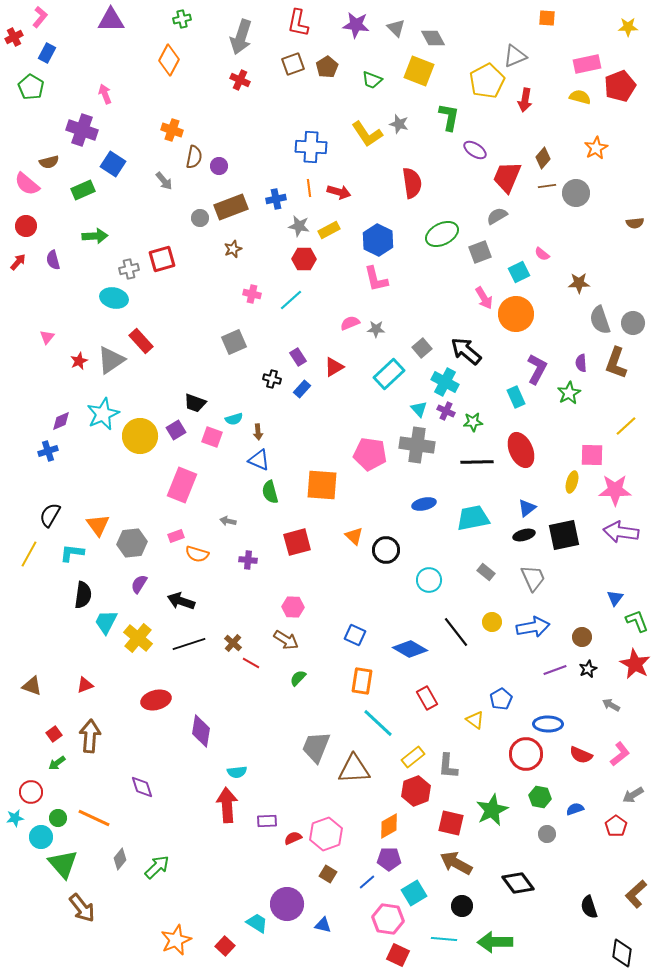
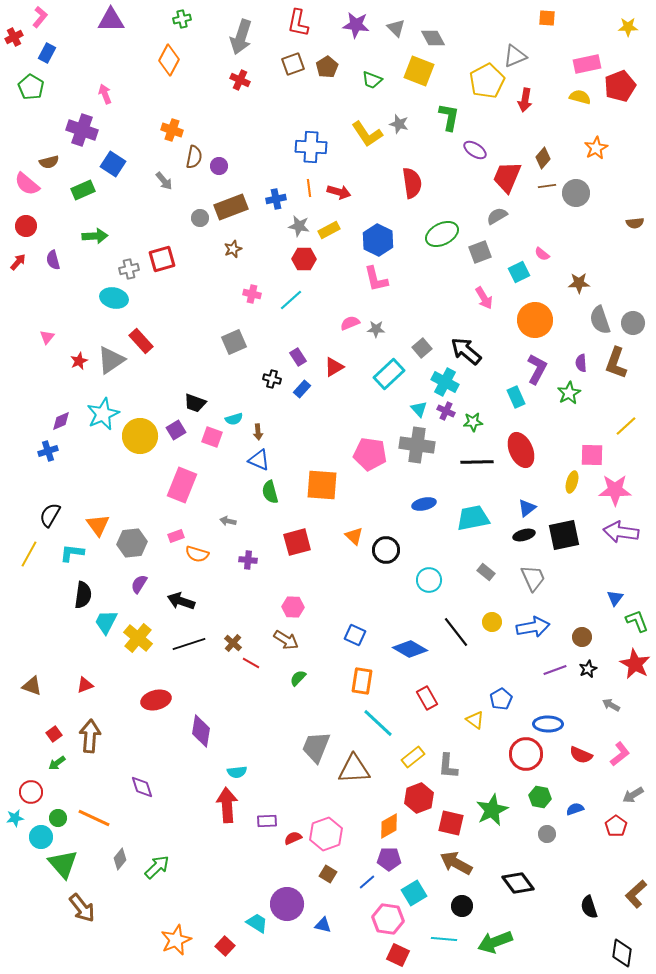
orange circle at (516, 314): moved 19 px right, 6 px down
red hexagon at (416, 791): moved 3 px right, 7 px down
green arrow at (495, 942): rotated 20 degrees counterclockwise
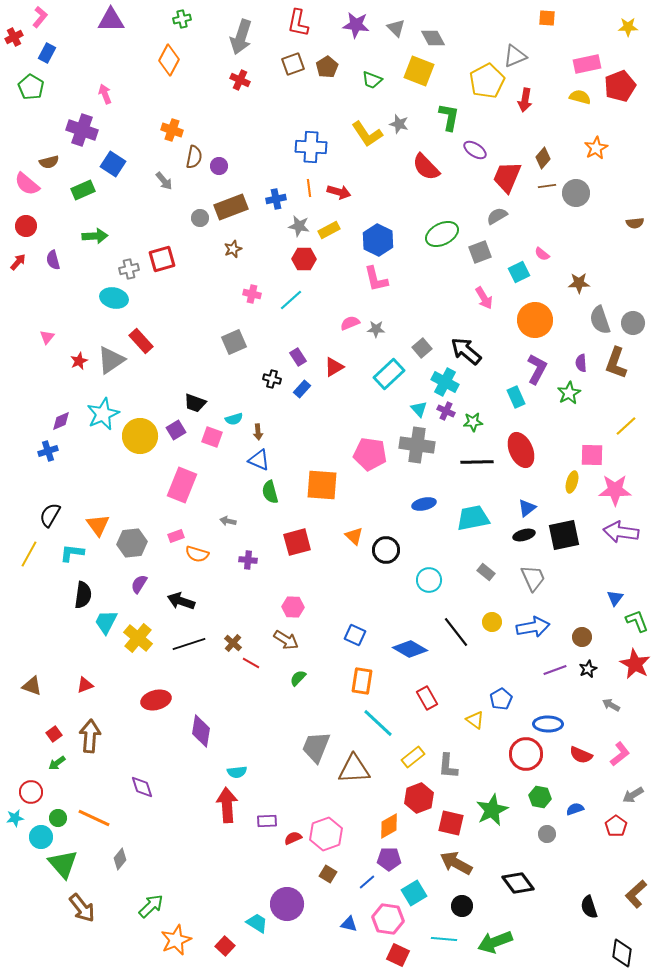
red semicircle at (412, 183): moved 14 px right, 16 px up; rotated 144 degrees clockwise
green arrow at (157, 867): moved 6 px left, 39 px down
blue triangle at (323, 925): moved 26 px right, 1 px up
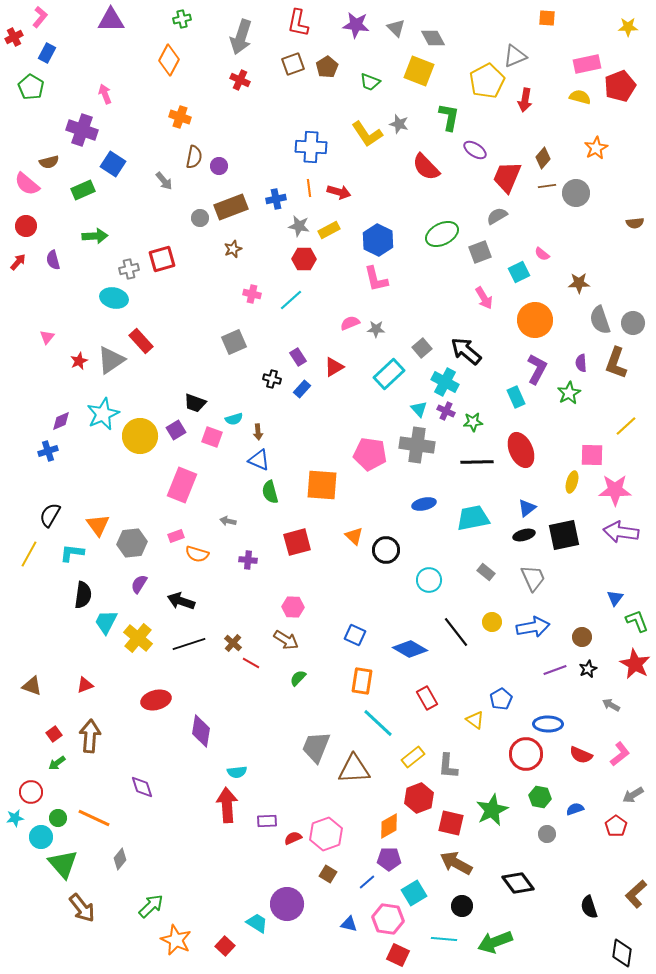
green trapezoid at (372, 80): moved 2 px left, 2 px down
orange cross at (172, 130): moved 8 px right, 13 px up
orange star at (176, 940): rotated 24 degrees counterclockwise
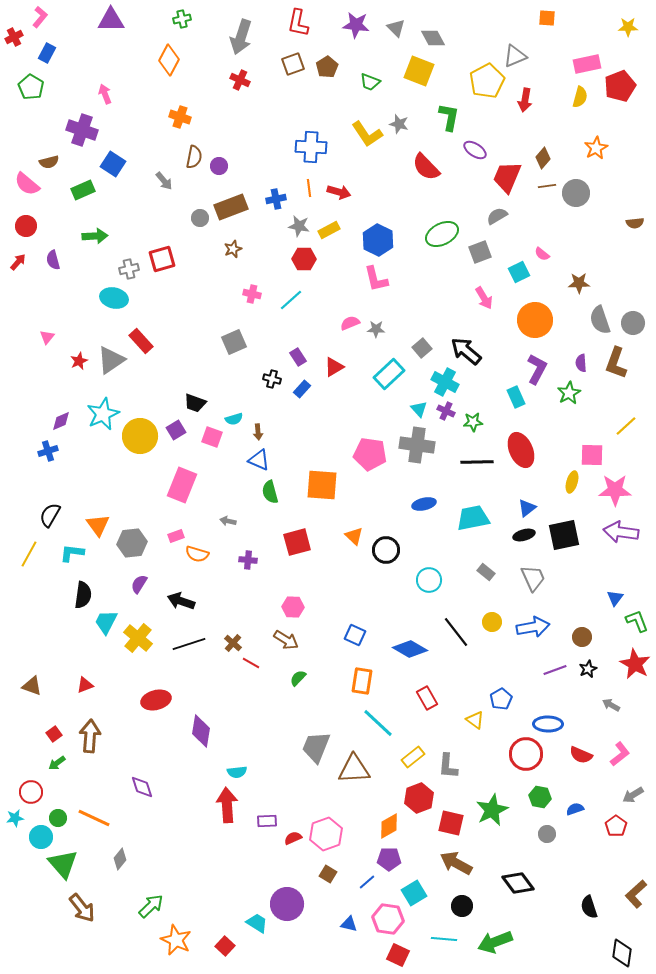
yellow semicircle at (580, 97): rotated 90 degrees clockwise
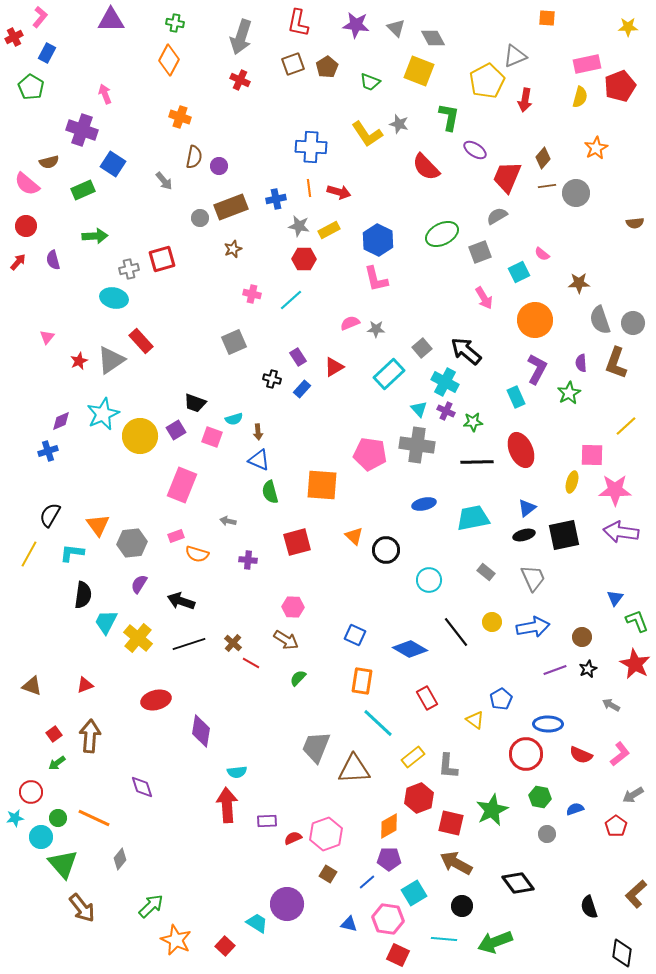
green cross at (182, 19): moved 7 px left, 4 px down; rotated 24 degrees clockwise
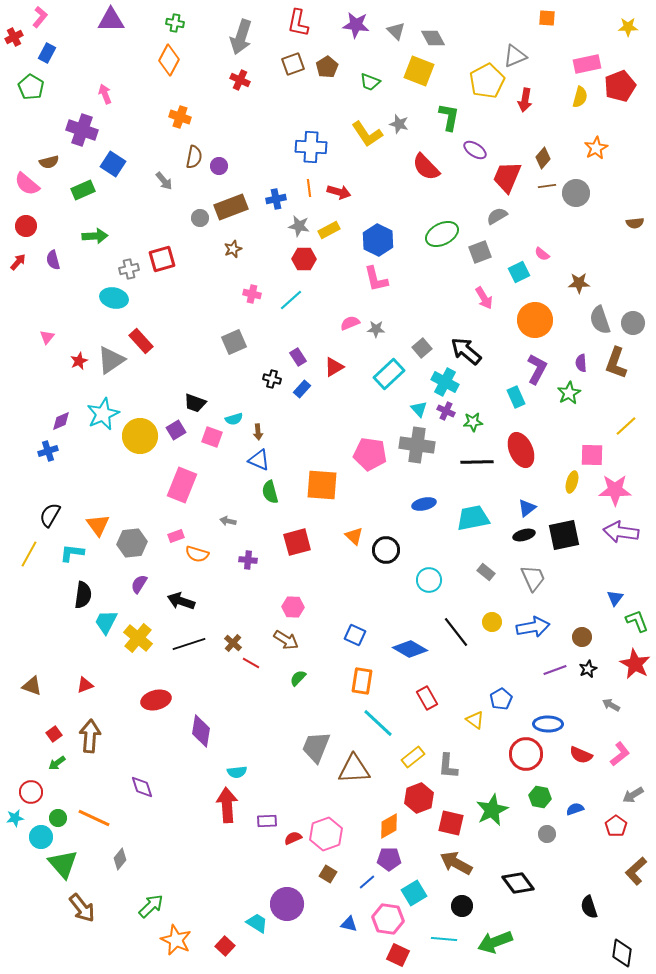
gray triangle at (396, 28): moved 3 px down
brown L-shape at (636, 894): moved 23 px up
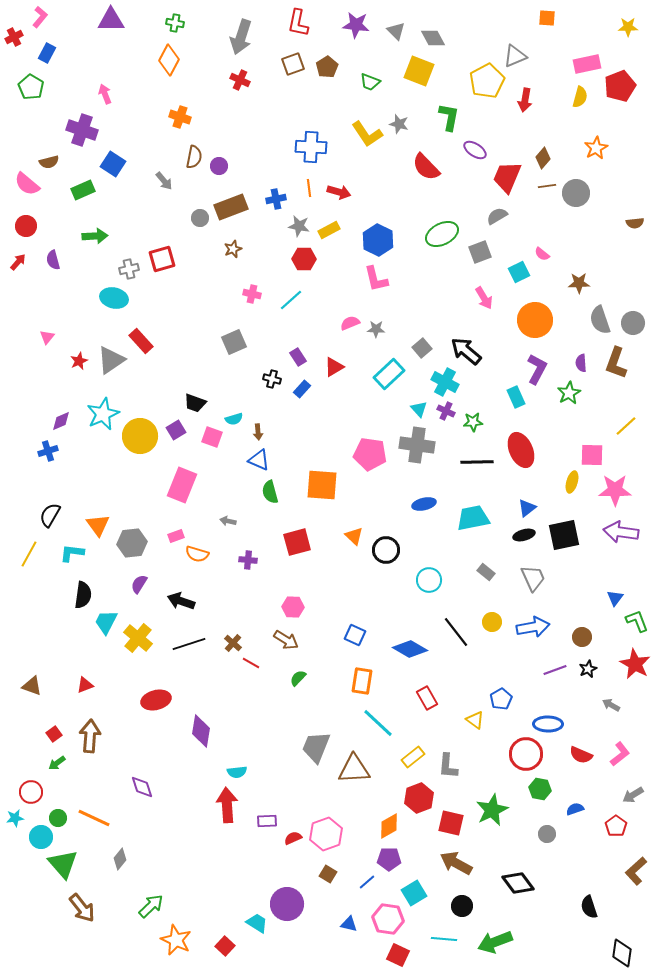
green hexagon at (540, 797): moved 8 px up
